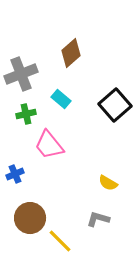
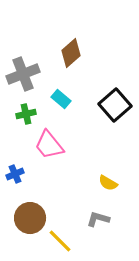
gray cross: moved 2 px right
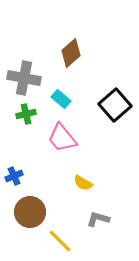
gray cross: moved 1 px right, 4 px down; rotated 32 degrees clockwise
pink trapezoid: moved 13 px right, 7 px up
blue cross: moved 1 px left, 2 px down
yellow semicircle: moved 25 px left
brown circle: moved 6 px up
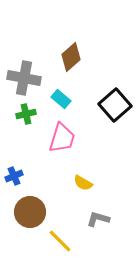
brown diamond: moved 4 px down
pink trapezoid: rotated 124 degrees counterclockwise
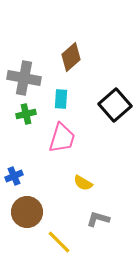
cyan rectangle: rotated 54 degrees clockwise
brown circle: moved 3 px left
yellow line: moved 1 px left, 1 px down
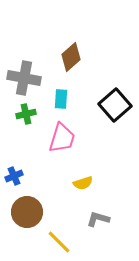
yellow semicircle: rotated 48 degrees counterclockwise
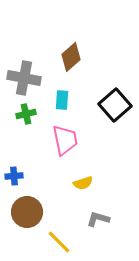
cyan rectangle: moved 1 px right, 1 px down
pink trapezoid: moved 3 px right, 2 px down; rotated 28 degrees counterclockwise
blue cross: rotated 18 degrees clockwise
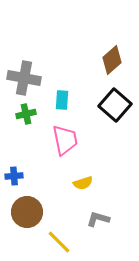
brown diamond: moved 41 px right, 3 px down
black square: rotated 8 degrees counterclockwise
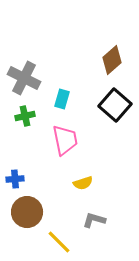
gray cross: rotated 16 degrees clockwise
cyan rectangle: moved 1 px up; rotated 12 degrees clockwise
green cross: moved 1 px left, 2 px down
blue cross: moved 1 px right, 3 px down
gray L-shape: moved 4 px left, 1 px down
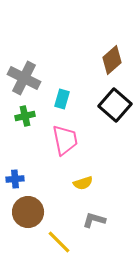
brown circle: moved 1 px right
